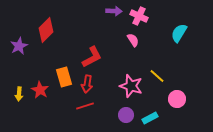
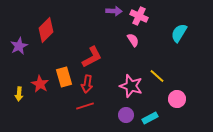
red star: moved 6 px up
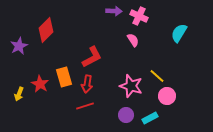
yellow arrow: rotated 16 degrees clockwise
pink circle: moved 10 px left, 3 px up
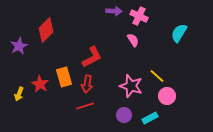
purple circle: moved 2 px left
